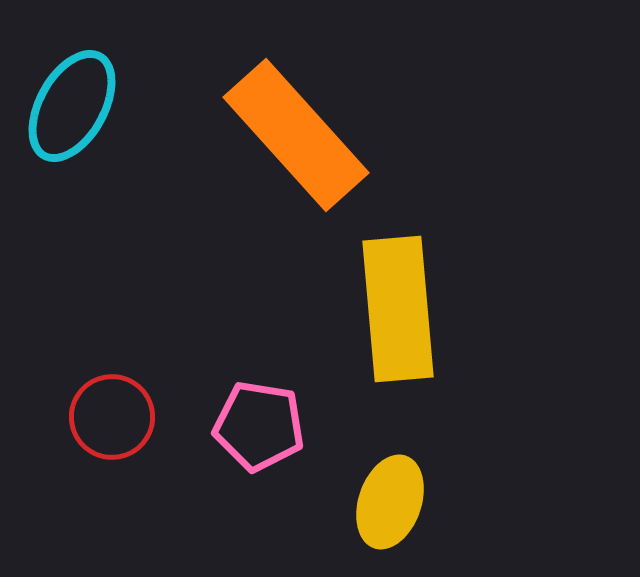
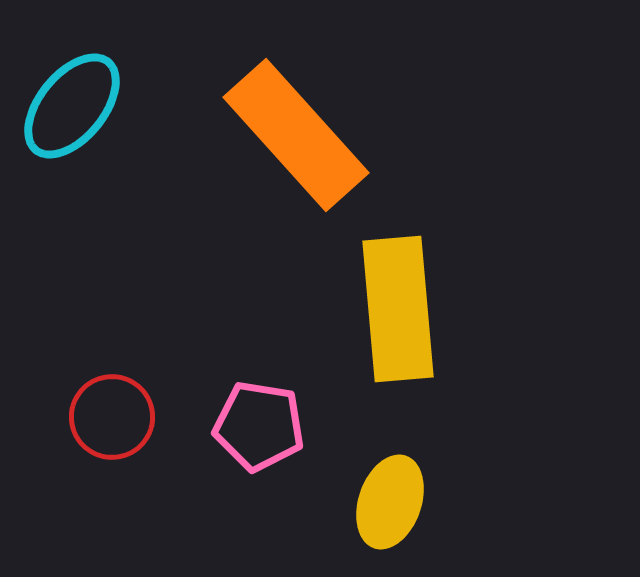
cyan ellipse: rotated 10 degrees clockwise
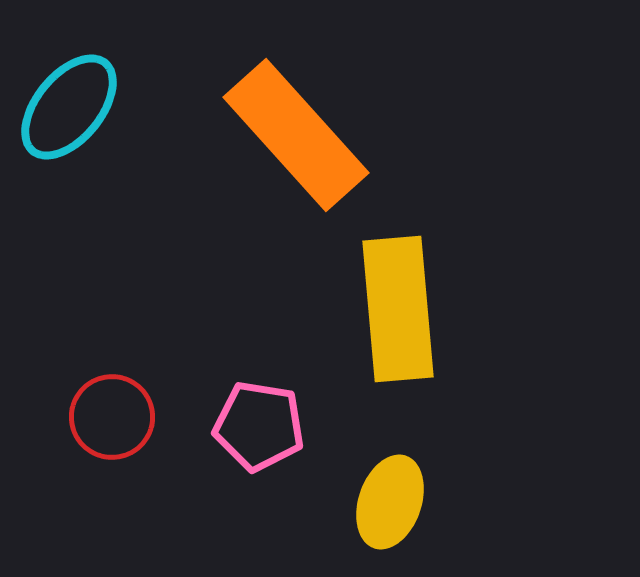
cyan ellipse: moved 3 px left, 1 px down
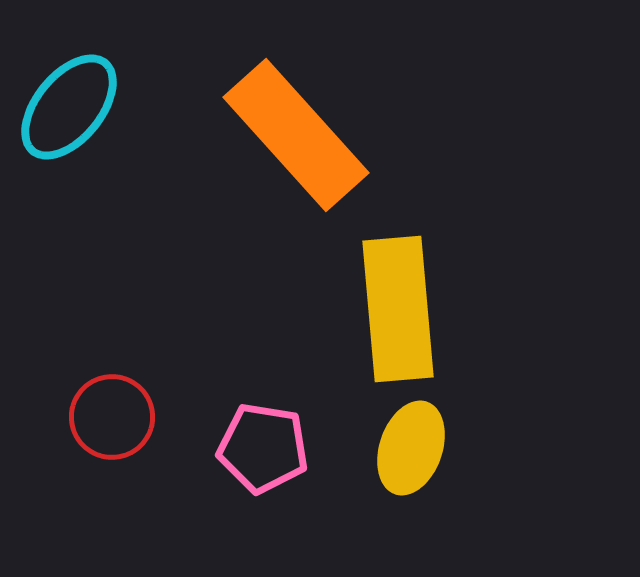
pink pentagon: moved 4 px right, 22 px down
yellow ellipse: moved 21 px right, 54 px up
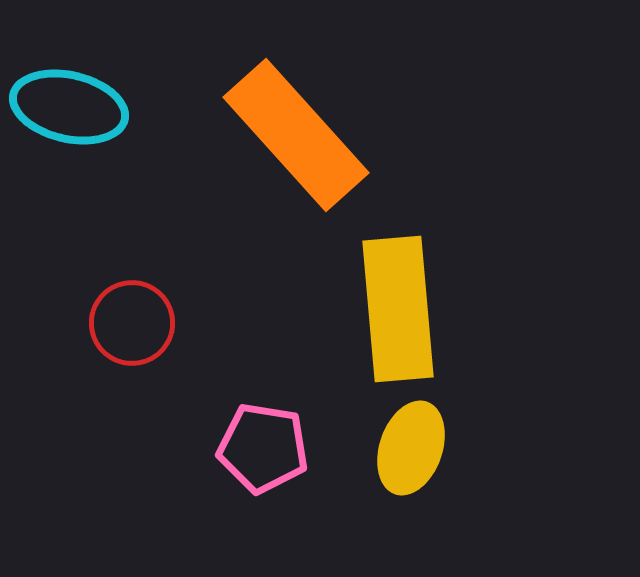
cyan ellipse: rotated 64 degrees clockwise
red circle: moved 20 px right, 94 px up
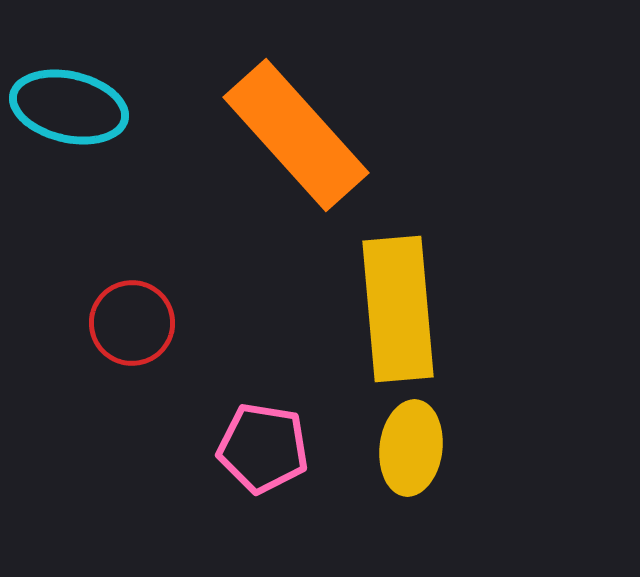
yellow ellipse: rotated 12 degrees counterclockwise
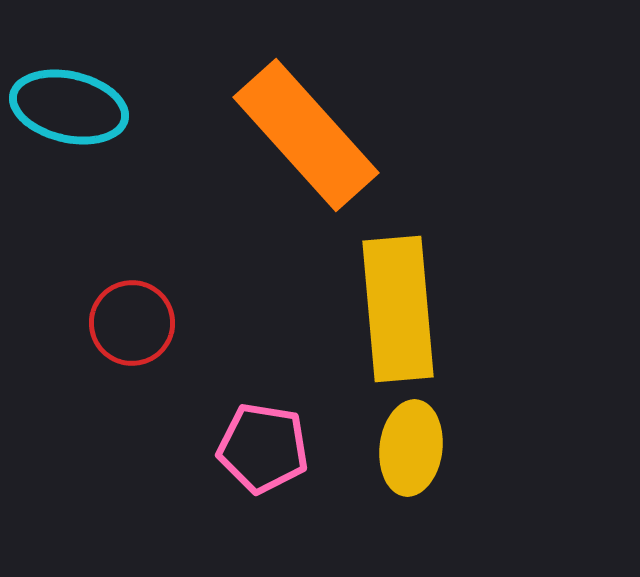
orange rectangle: moved 10 px right
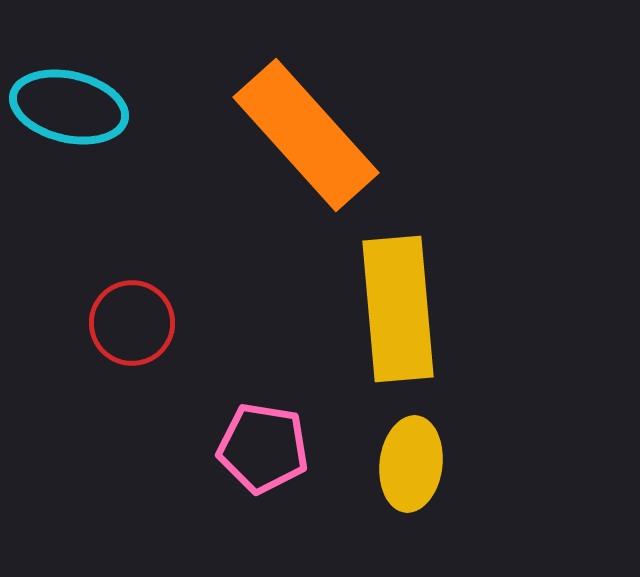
yellow ellipse: moved 16 px down
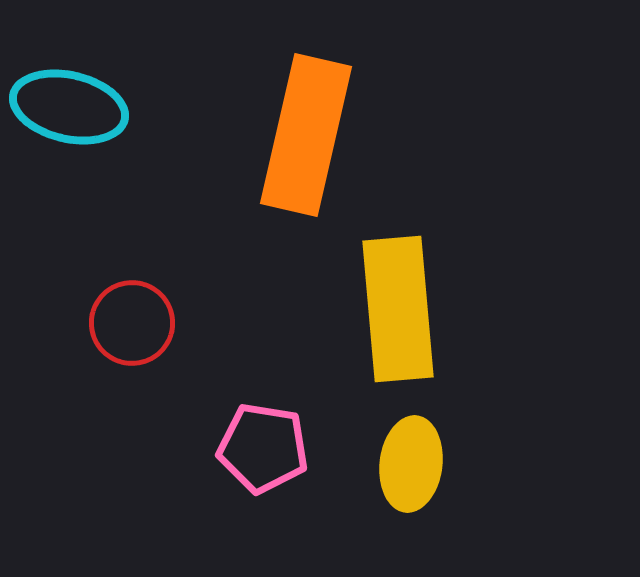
orange rectangle: rotated 55 degrees clockwise
